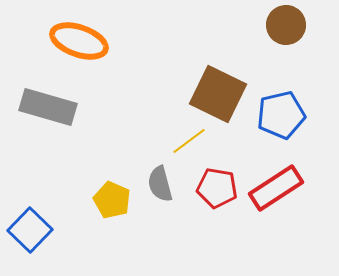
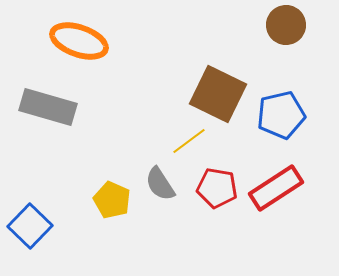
gray semicircle: rotated 18 degrees counterclockwise
blue square: moved 4 px up
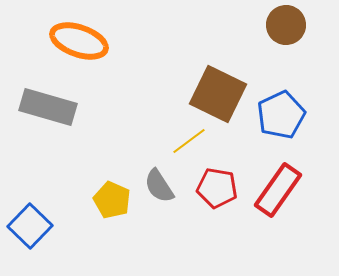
blue pentagon: rotated 12 degrees counterclockwise
gray semicircle: moved 1 px left, 2 px down
red rectangle: moved 2 px right, 2 px down; rotated 22 degrees counterclockwise
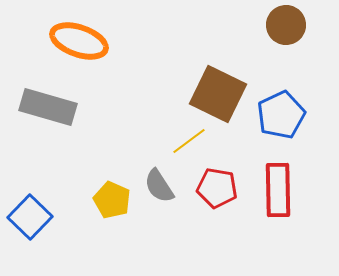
red rectangle: rotated 36 degrees counterclockwise
blue square: moved 9 px up
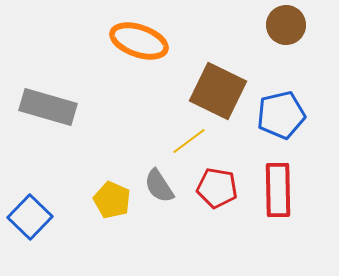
orange ellipse: moved 60 px right
brown square: moved 3 px up
blue pentagon: rotated 12 degrees clockwise
